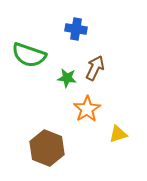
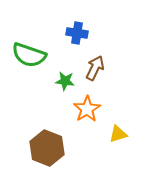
blue cross: moved 1 px right, 4 px down
green star: moved 2 px left, 3 px down
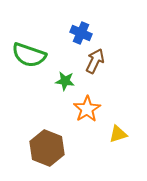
blue cross: moved 4 px right; rotated 15 degrees clockwise
brown arrow: moved 7 px up
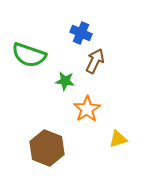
yellow triangle: moved 5 px down
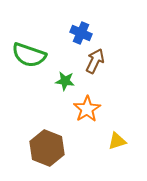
yellow triangle: moved 1 px left, 2 px down
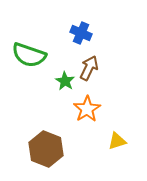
brown arrow: moved 6 px left, 7 px down
green star: rotated 24 degrees clockwise
brown hexagon: moved 1 px left, 1 px down
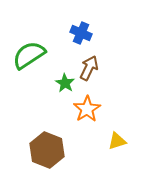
green semicircle: rotated 128 degrees clockwise
green star: moved 2 px down
brown hexagon: moved 1 px right, 1 px down
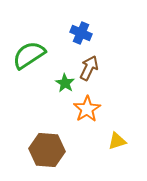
brown hexagon: rotated 16 degrees counterclockwise
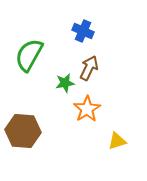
blue cross: moved 2 px right, 2 px up
green semicircle: rotated 28 degrees counterclockwise
green star: rotated 30 degrees clockwise
brown hexagon: moved 24 px left, 19 px up
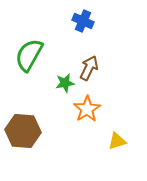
blue cross: moved 10 px up
